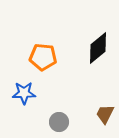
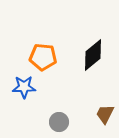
black diamond: moved 5 px left, 7 px down
blue star: moved 6 px up
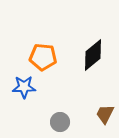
gray circle: moved 1 px right
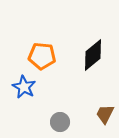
orange pentagon: moved 1 px left, 1 px up
blue star: rotated 30 degrees clockwise
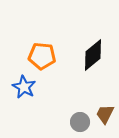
gray circle: moved 20 px right
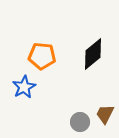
black diamond: moved 1 px up
blue star: rotated 15 degrees clockwise
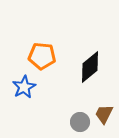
black diamond: moved 3 px left, 13 px down
brown trapezoid: moved 1 px left
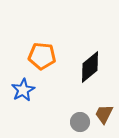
blue star: moved 1 px left, 3 px down
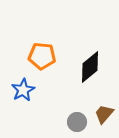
brown trapezoid: rotated 15 degrees clockwise
gray circle: moved 3 px left
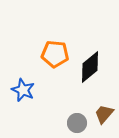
orange pentagon: moved 13 px right, 2 px up
blue star: rotated 20 degrees counterclockwise
gray circle: moved 1 px down
